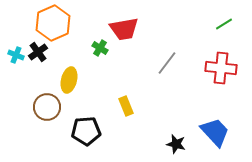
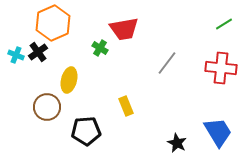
blue trapezoid: moved 3 px right; rotated 12 degrees clockwise
black star: moved 1 px right, 1 px up; rotated 12 degrees clockwise
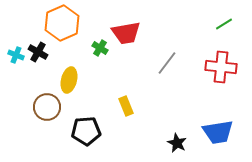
orange hexagon: moved 9 px right
red trapezoid: moved 2 px right, 4 px down
black cross: rotated 24 degrees counterclockwise
red cross: moved 1 px up
blue trapezoid: rotated 112 degrees clockwise
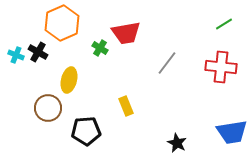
brown circle: moved 1 px right, 1 px down
blue trapezoid: moved 14 px right
